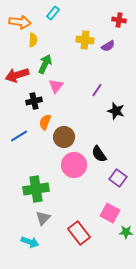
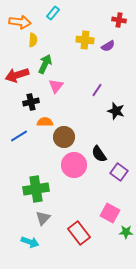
black cross: moved 3 px left, 1 px down
orange semicircle: rotated 70 degrees clockwise
purple square: moved 1 px right, 6 px up
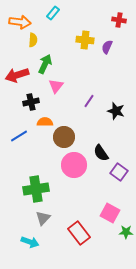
purple semicircle: moved 1 px left, 1 px down; rotated 144 degrees clockwise
purple line: moved 8 px left, 11 px down
black semicircle: moved 2 px right, 1 px up
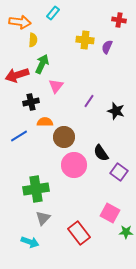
green arrow: moved 3 px left
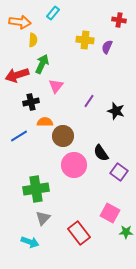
brown circle: moved 1 px left, 1 px up
